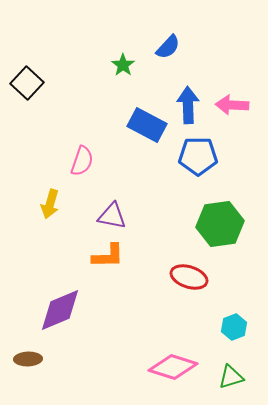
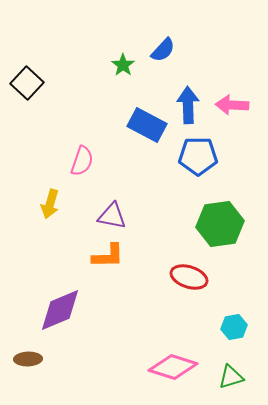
blue semicircle: moved 5 px left, 3 px down
cyan hexagon: rotated 10 degrees clockwise
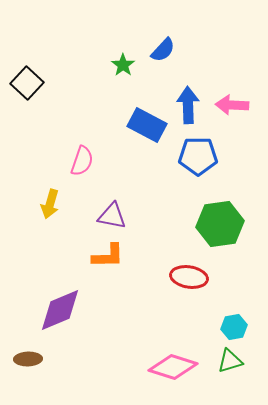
red ellipse: rotated 9 degrees counterclockwise
green triangle: moved 1 px left, 16 px up
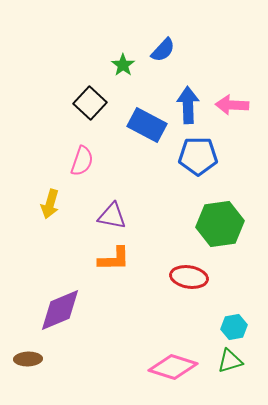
black square: moved 63 px right, 20 px down
orange L-shape: moved 6 px right, 3 px down
